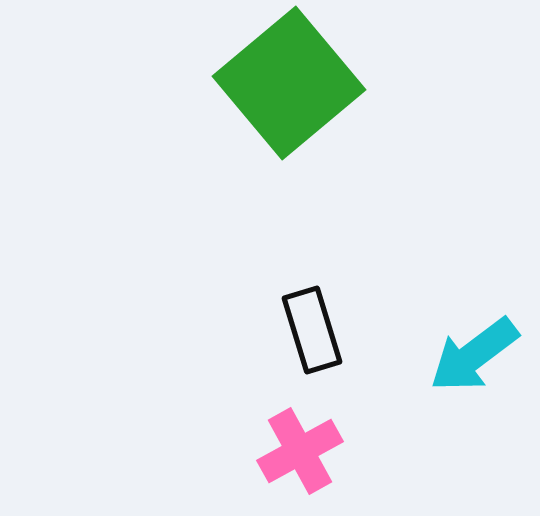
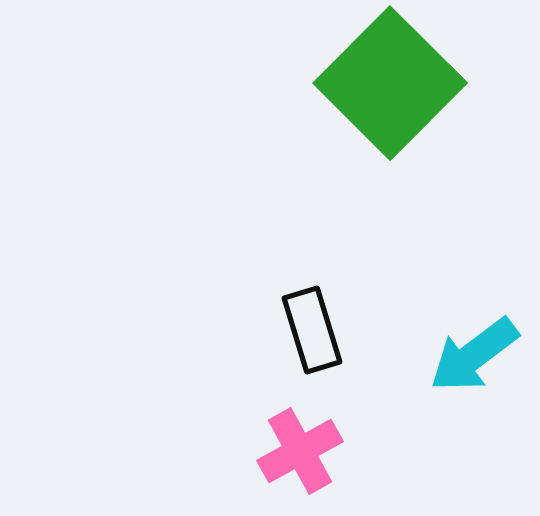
green square: moved 101 px right; rotated 5 degrees counterclockwise
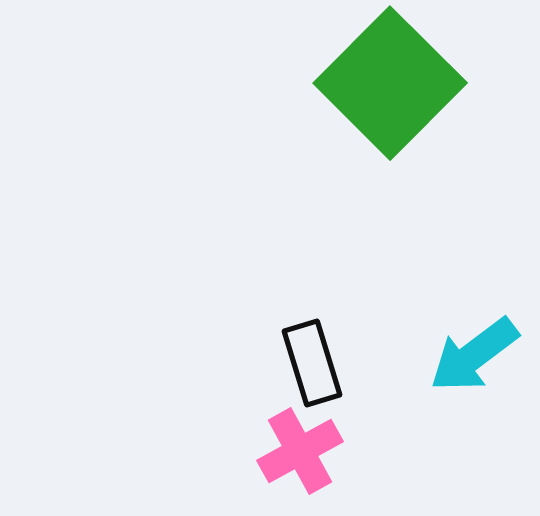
black rectangle: moved 33 px down
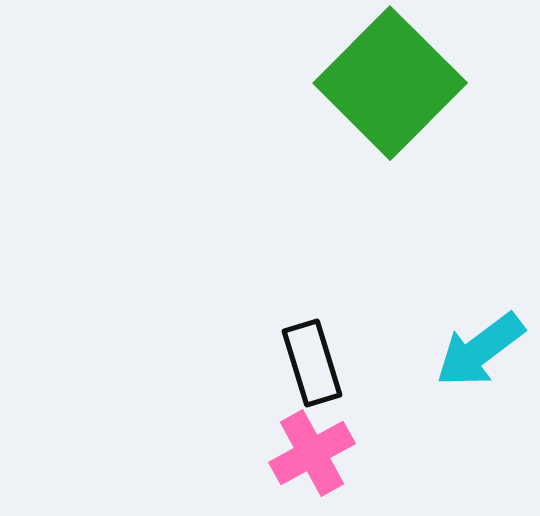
cyan arrow: moved 6 px right, 5 px up
pink cross: moved 12 px right, 2 px down
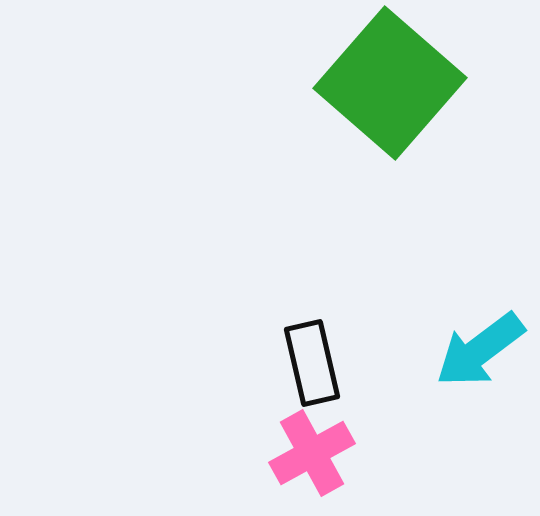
green square: rotated 4 degrees counterclockwise
black rectangle: rotated 4 degrees clockwise
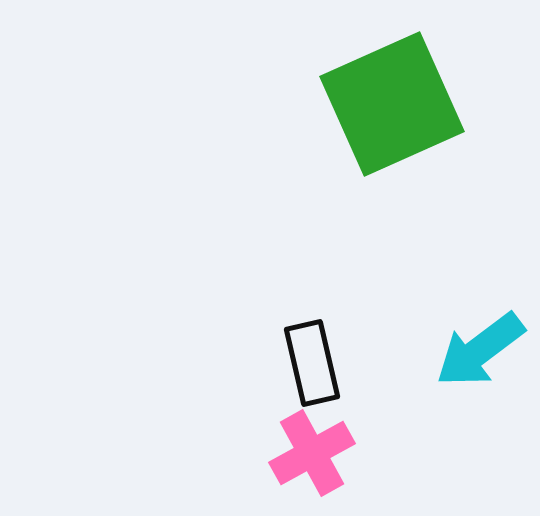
green square: moved 2 px right, 21 px down; rotated 25 degrees clockwise
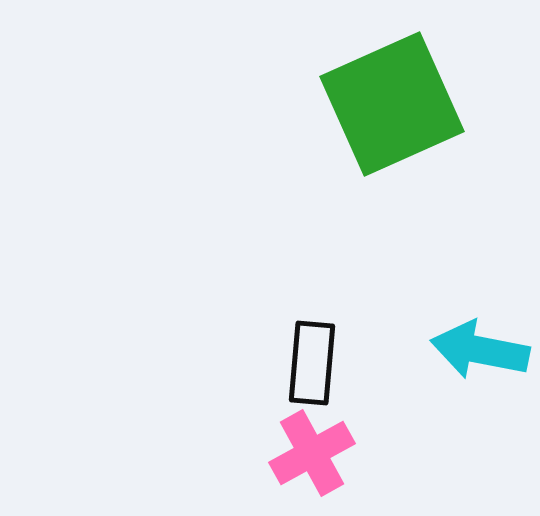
cyan arrow: rotated 48 degrees clockwise
black rectangle: rotated 18 degrees clockwise
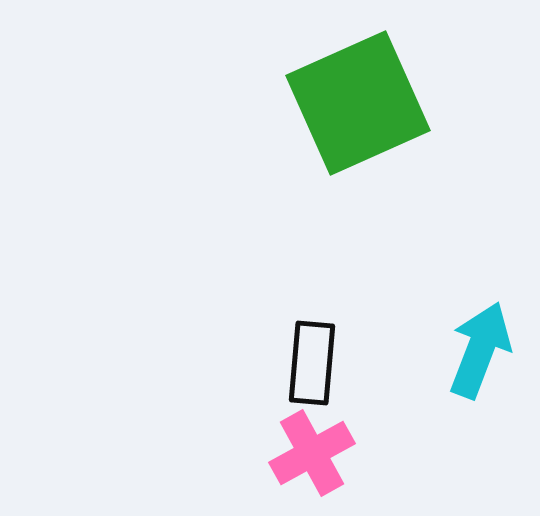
green square: moved 34 px left, 1 px up
cyan arrow: rotated 100 degrees clockwise
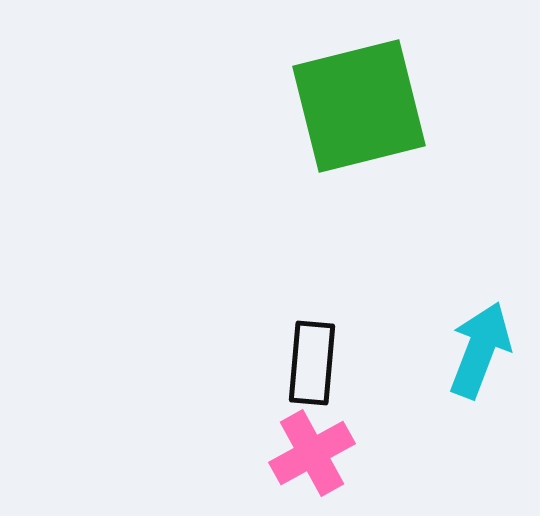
green square: moved 1 px right, 3 px down; rotated 10 degrees clockwise
